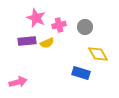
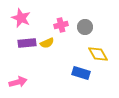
pink star: moved 15 px left
pink cross: moved 2 px right
purple rectangle: moved 2 px down
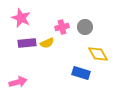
pink cross: moved 1 px right, 2 px down
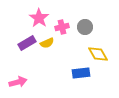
pink star: moved 18 px right; rotated 12 degrees clockwise
purple rectangle: rotated 24 degrees counterclockwise
blue rectangle: rotated 24 degrees counterclockwise
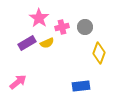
yellow diamond: moved 1 px right, 1 px up; rotated 50 degrees clockwise
blue rectangle: moved 13 px down
pink arrow: rotated 24 degrees counterclockwise
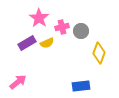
gray circle: moved 4 px left, 4 px down
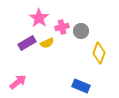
blue rectangle: rotated 30 degrees clockwise
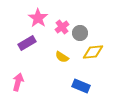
pink star: moved 1 px left
pink cross: rotated 24 degrees counterclockwise
gray circle: moved 1 px left, 2 px down
yellow semicircle: moved 15 px right, 14 px down; rotated 56 degrees clockwise
yellow diamond: moved 6 px left, 1 px up; rotated 65 degrees clockwise
pink arrow: rotated 36 degrees counterclockwise
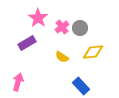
gray circle: moved 5 px up
blue rectangle: rotated 24 degrees clockwise
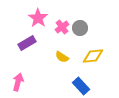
yellow diamond: moved 4 px down
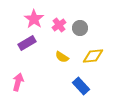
pink star: moved 4 px left, 1 px down
pink cross: moved 3 px left, 2 px up
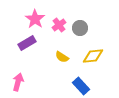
pink star: moved 1 px right
